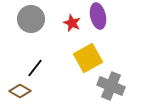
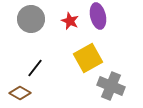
red star: moved 2 px left, 2 px up
brown diamond: moved 2 px down
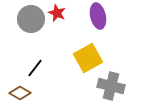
red star: moved 13 px left, 8 px up
gray cross: rotated 8 degrees counterclockwise
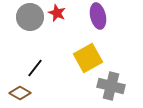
gray circle: moved 1 px left, 2 px up
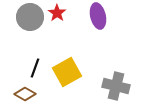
red star: rotated 12 degrees clockwise
yellow square: moved 21 px left, 14 px down
black line: rotated 18 degrees counterclockwise
gray cross: moved 5 px right
brown diamond: moved 5 px right, 1 px down
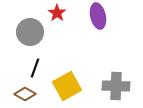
gray circle: moved 15 px down
yellow square: moved 14 px down
gray cross: rotated 12 degrees counterclockwise
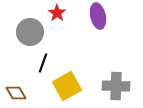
black line: moved 8 px right, 5 px up
brown diamond: moved 9 px left, 1 px up; rotated 30 degrees clockwise
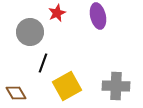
red star: rotated 12 degrees clockwise
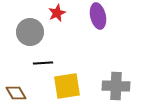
black line: rotated 66 degrees clockwise
yellow square: rotated 20 degrees clockwise
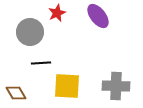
purple ellipse: rotated 25 degrees counterclockwise
black line: moved 2 px left
yellow square: rotated 12 degrees clockwise
